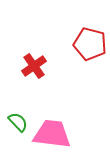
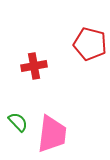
red cross: rotated 25 degrees clockwise
pink trapezoid: rotated 90 degrees clockwise
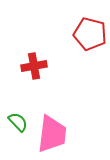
red pentagon: moved 10 px up
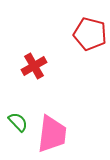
red cross: rotated 20 degrees counterclockwise
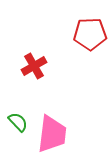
red pentagon: rotated 16 degrees counterclockwise
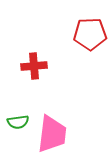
red cross: rotated 25 degrees clockwise
green semicircle: rotated 125 degrees clockwise
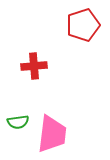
red pentagon: moved 7 px left, 9 px up; rotated 16 degrees counterclockwise
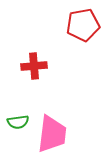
red pentagon: rotated 8 degrees clockwise
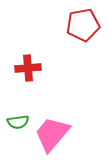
red cross: moved 6 px left, 2 px down
pink trapezoid: rotated 147 degrees counterclockwise
